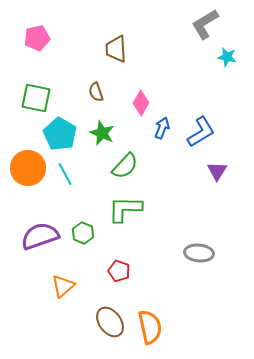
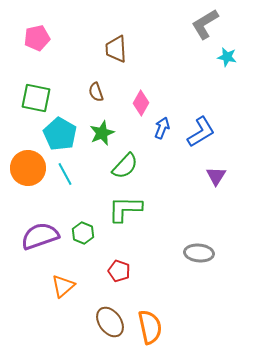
green star: rotated 25 degrees clockwise
purple triangle: moved 1 px left, 5 px down
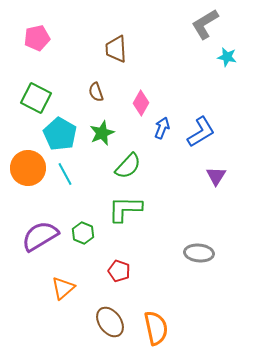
green square: rotated 16 degrees clockwise
green semicircle: moved 3 px right
purple semicircle: rotated 12 degrees counterclockwise
orange triangle: moved 2 px down
orange semicircle: moved 6 px right, 1 px down
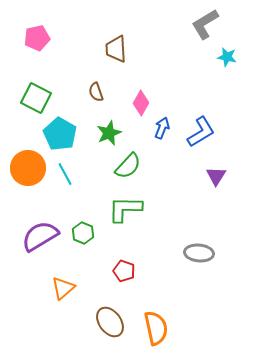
green star: moved 7 px right
red pentagon: moved 5 px right
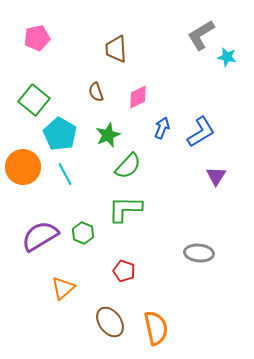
gray L-shape: moved 4 px left, 11 px down
green square: moved 2 px left, 2 px down; rotated 12 degrees clockwise
pink diamond: moved 3 px left, 6 px up; rotated 35 degrees clockwise
green star: moved 1 px left, 2 px down
orange circle: moved 5 px left, 1 px up
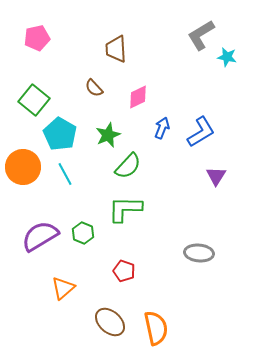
brown semicircle: moved 2 px left, 4 px up; rotated 24 degrees counterclockwise
brown ellipse: rotated 12 degrees counterclockwise
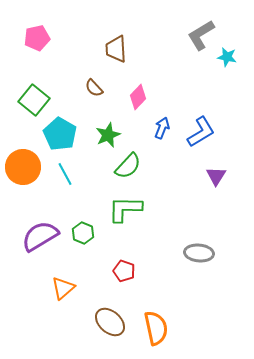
pink diamond: rotated 20 degrees counterclockwise
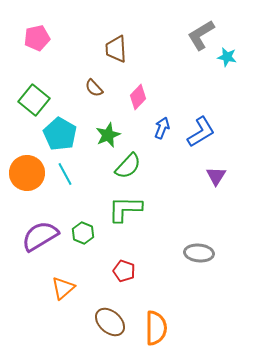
orange circle: moved 4 px right, 6 px down
orange semicircle: rotated 12 degrees clockwise
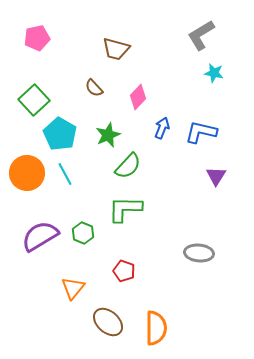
brown trapezoid: rotated 72 degrees counterclockwise
cyan star: moved 13 px left, 16 px down
green square: rotated 8 degrees clockwise
blue L-shape: rotated 136 degrees counterclockwise
orange triangle: moved 10 px right; rotated 10 degrees counterclockwise
brown ellipse: moved 2 px left
